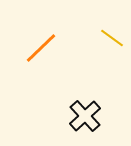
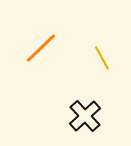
yellow line: moved 10 px left, 20 px down; rotated 25 degrees clockwise
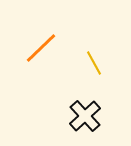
yellow line: moved 8 px left, 5 px down
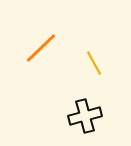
black cross: rotated 28 degrees clockwise
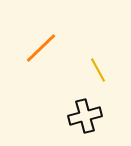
yellow line: moved 4 px right, 7 px down
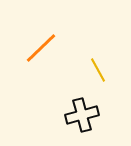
black cross: moved 3 px left, 1 px up
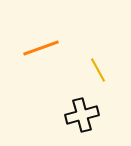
orange line: rotated 24 degrees clockwise
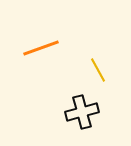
black cross: moved 3 px up
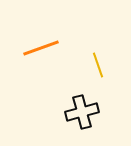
yellow line: moved 5 px up; rotated 10 degrees clockwise
